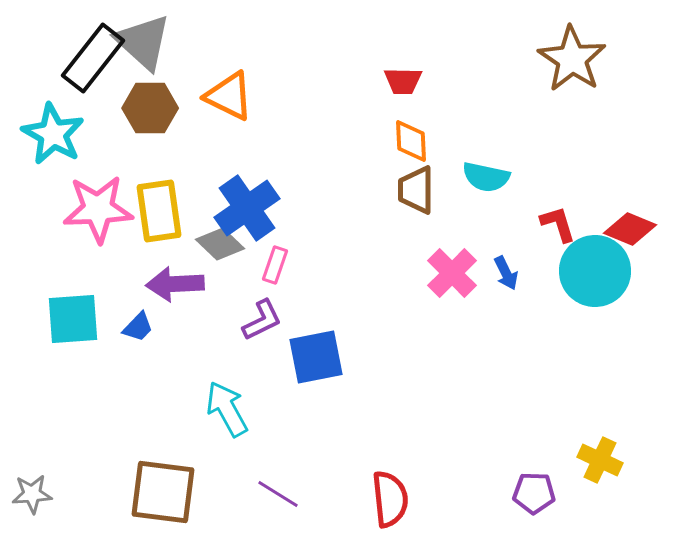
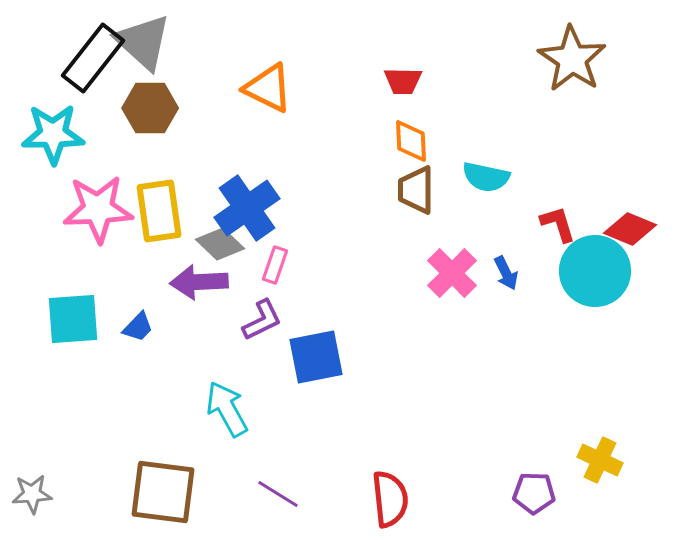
orange triangle: moved 39 px right, 8 px up
cyan star: rotated 30 degrees counterclockwise
purple arrow: moved 24 px right, 2 px up
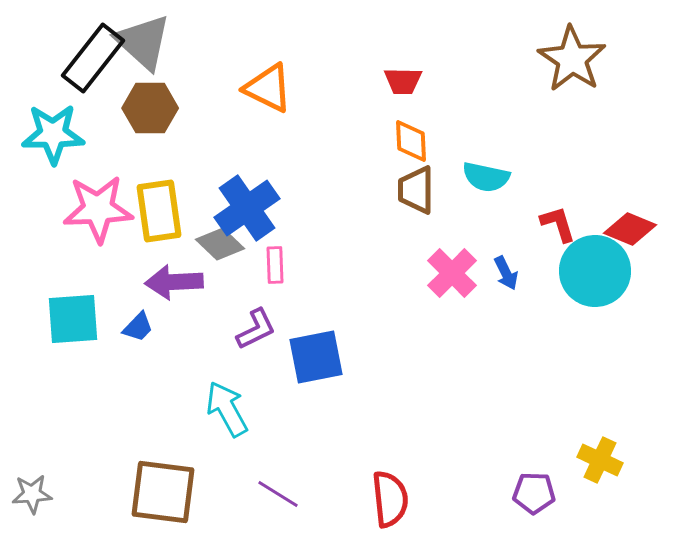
pink rectangle: rotated 21 degrees counterclockwise
purple arrow: moved 25 px left
purple L-shape: moved 6 px left, 9 px down
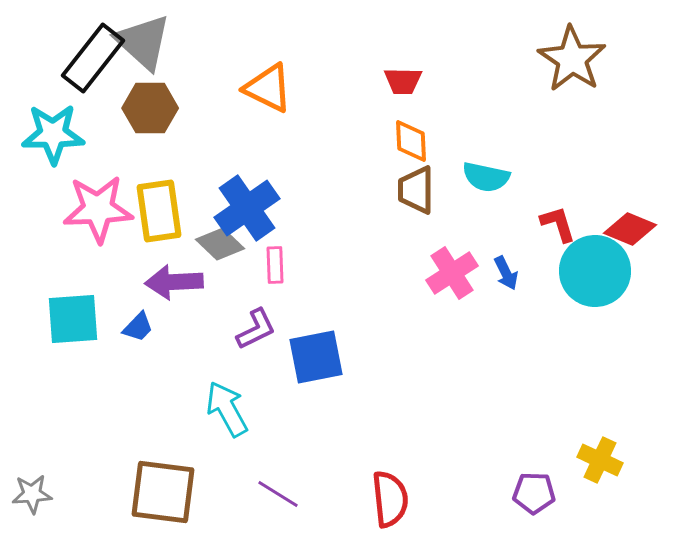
pink cross: rotated 12 degrees clockwise
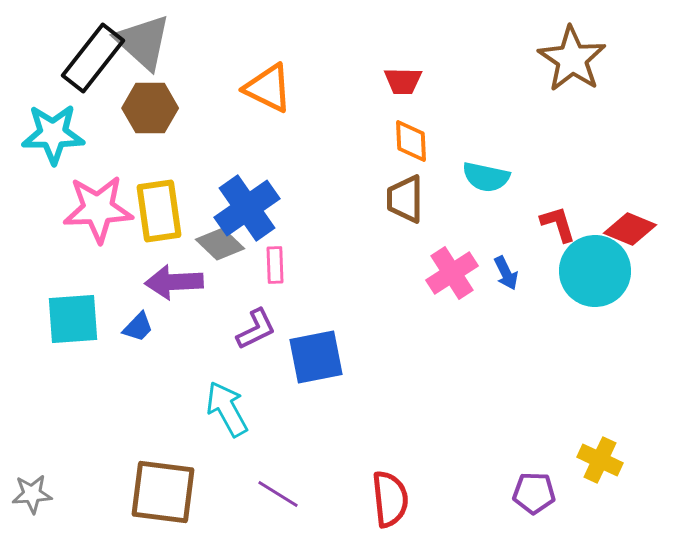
brown trapezoid: moved 11 px left, 9 px down
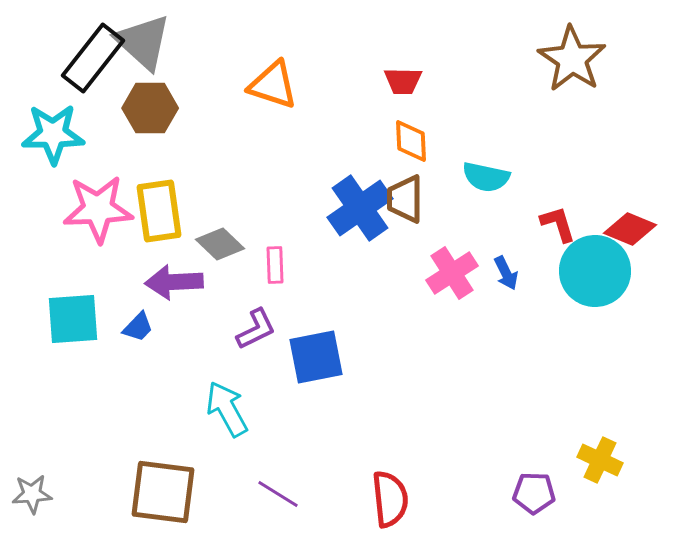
orange triangle: moved 5 px right, 3 px up; rotated 8 degrees counterclockwise
blue cross: moved 113 px right
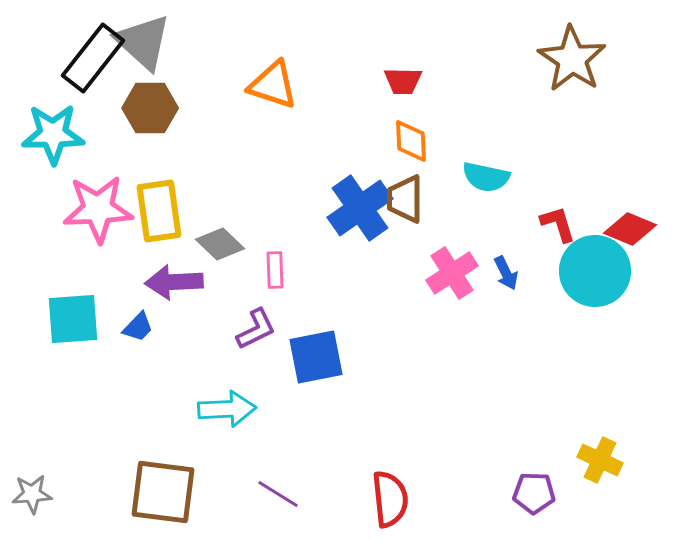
pink rectangle: moved 5 px down
cyan arrow: rotated 116 degrees clockwise
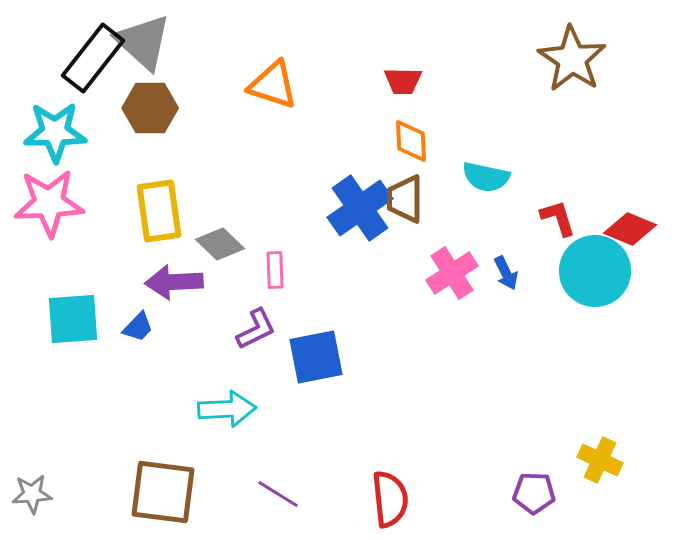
cyan star: moved 2 px right, 2 px up
pink star: moved 49 px left, 6 px up
red L-shape: moved 6 px up
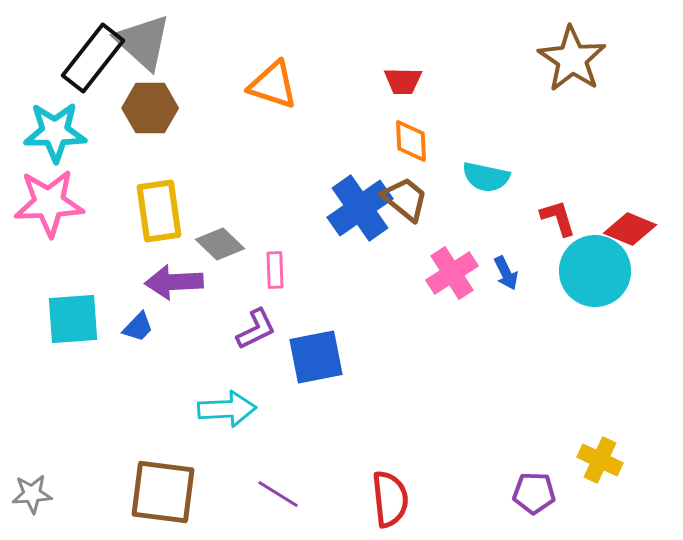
brown trapezoid: rotated 129 degrees clockwise
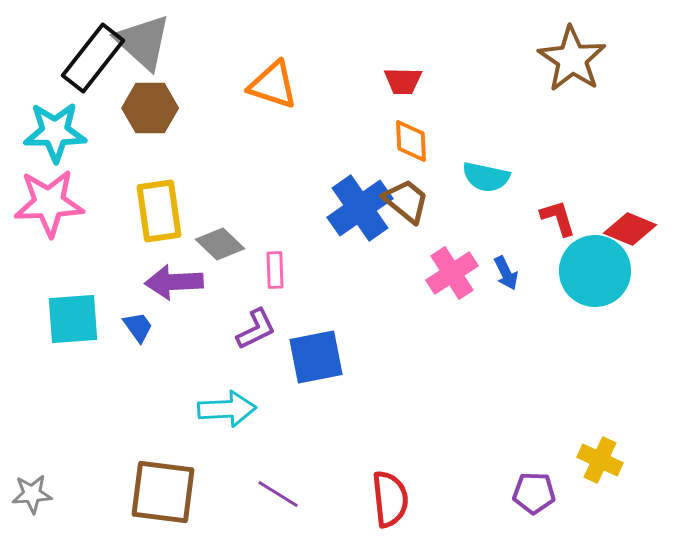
brown trapezoid: moved 1 px right, 2 px down
blue trapezoid: rotated 80 degrees counterclockwise
